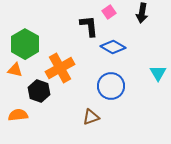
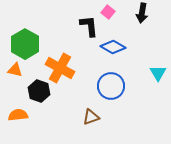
pink square: moved 1 px left; rotated 16 degrees counterclockwise
orange cross: rotated 32 degrees counterclockwise
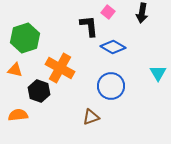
green hexagon: moved 6 px up; rotated 12 degrees clockwise
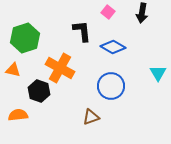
black L-shape: moved 7 px left, 5 px down
orange triangle: moved 2 px left
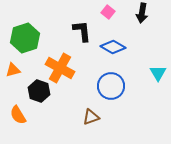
orange triangle: rotated 28 degrees counterclockwise
orange semicircle: rotated 114 degrees counterclockwise
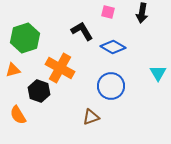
pink square: rotated 24 degrees counterclockwise
black L-shape: rotated 25 degrees counterclockwise
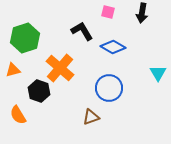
orange cross: rotated 12 degrees clockwise
blue circle: moved 2 px left, 2 px down
